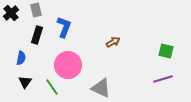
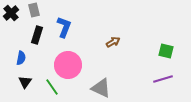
gray rectangle: moved 2 px left
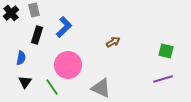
blue L-shape: rotated 25 degrees clockwise
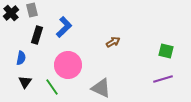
gray rectangle: moved 2 px left
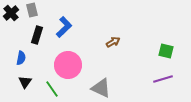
green line: moved 2 px down
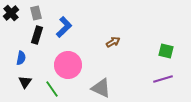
gray rectangle: moved 4 px right, 3 px down
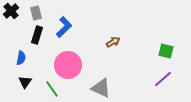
black cross: moved 2 px up
purple line: rotated 24 degrees counterclockwise
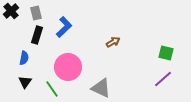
green square: moved 2 px down
blue semicircle: moved 3 px right
pink circle: moved 2 px down
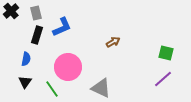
blue L-shape: moved 2 px left; rotated 20 degrees clockwise
blue semicircle: moved 2 px right, 1 px down
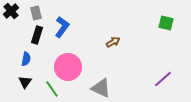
blue L-shape: rotated 30 degrees counterclockwise
green square: moved 30 px up
